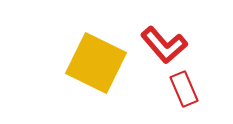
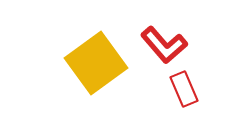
yellow square: rotated 28 degrees clockwise
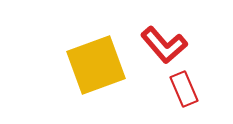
yellow square: moved 2 px down; rotated 16 degrees clockwise
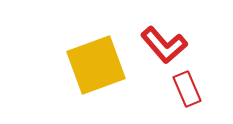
red rectangle: moved 3 px right
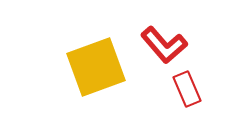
yellow square: moved 2 px down
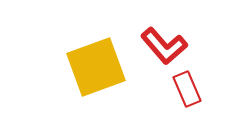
red L-shape: moved 1 px down
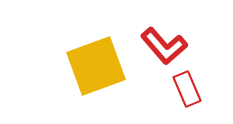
yellow square: moved 1 px up
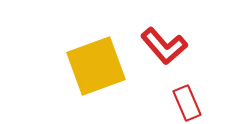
red rectangle: moved 14 px down
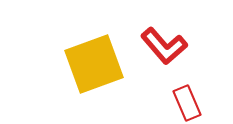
yellow square: moved 2 px left, 2 px up
